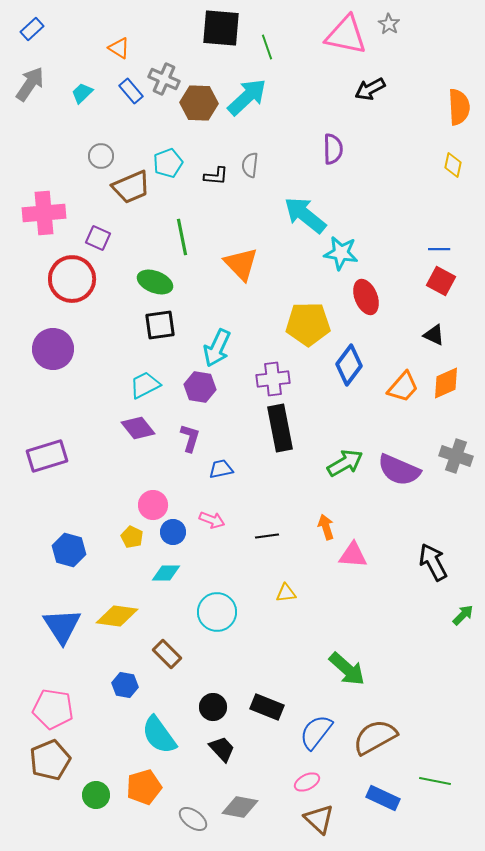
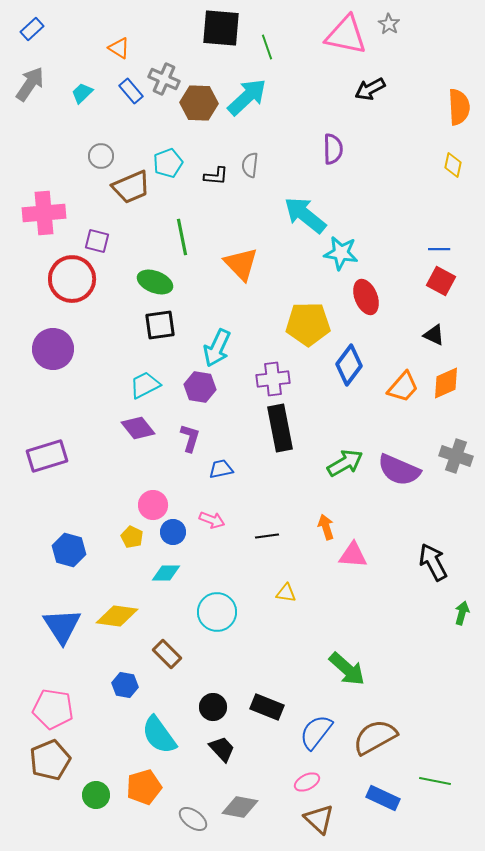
purple square at (98, 238): moved 1 px left, 3 px down; rotated 10 degrees counterclockwise
yellow triangle at (286, 593): rotated 15 degrees clockwise
green arrow at (463, 615): moved 1 px left, 2 px up; rotated 30 degrees counterclockwise
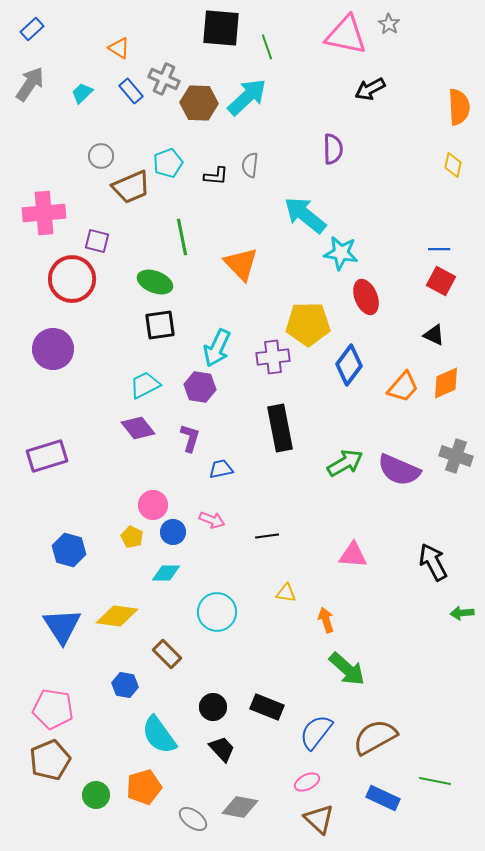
purple cross at (273, 379): moved 22 px up
orange arrow at (326, 527): moved 93 px down
green arrow at (462, 613): rotated 110 degrees counterclockwise
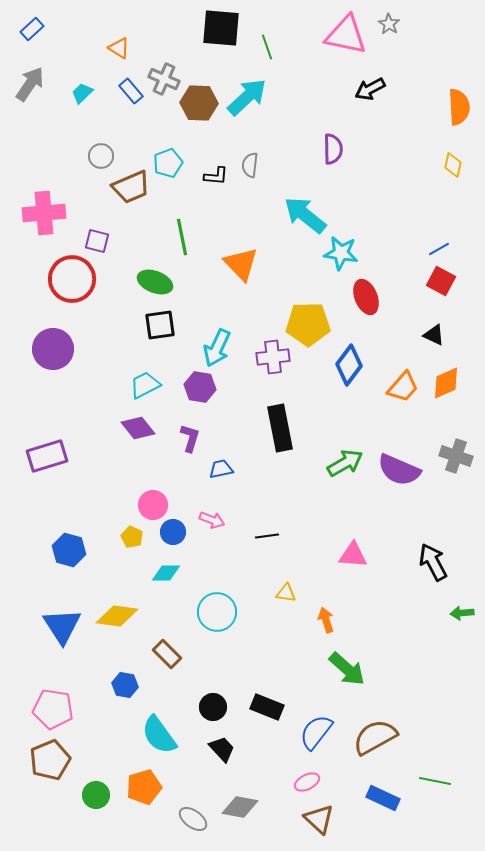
blue line at (439, 249): rotated 30 degrees counterclockwise
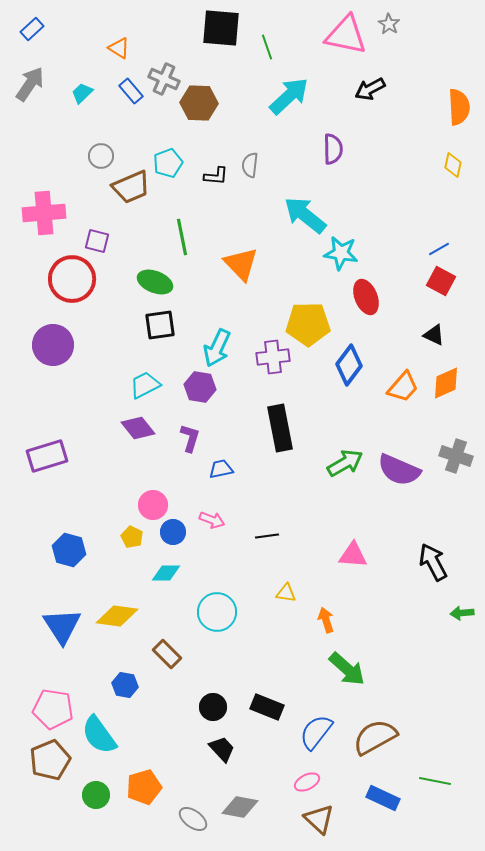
cyan arrow at (247, 97): moved 42 px right, 1 px up
purple circle at (53, 349): moved 4 px up
cyan semicircle at (159, 735): moved 60 px left
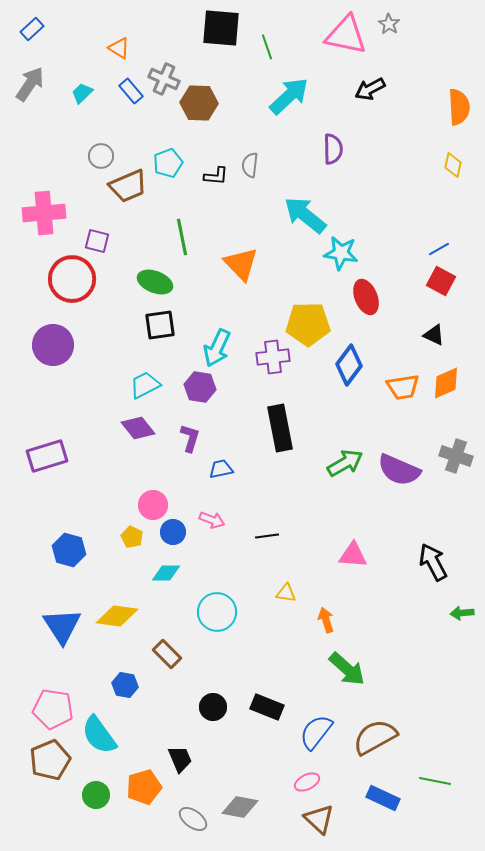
brown trapezoid at (131, 187): moved 3 px left, 1 px up
orange trapezoid at (403, 387): rotated 40 degrees clockwise
black trapezoid at (222, 749): moved 42 px left, 10 px down; rotated 20 degrees clockwise
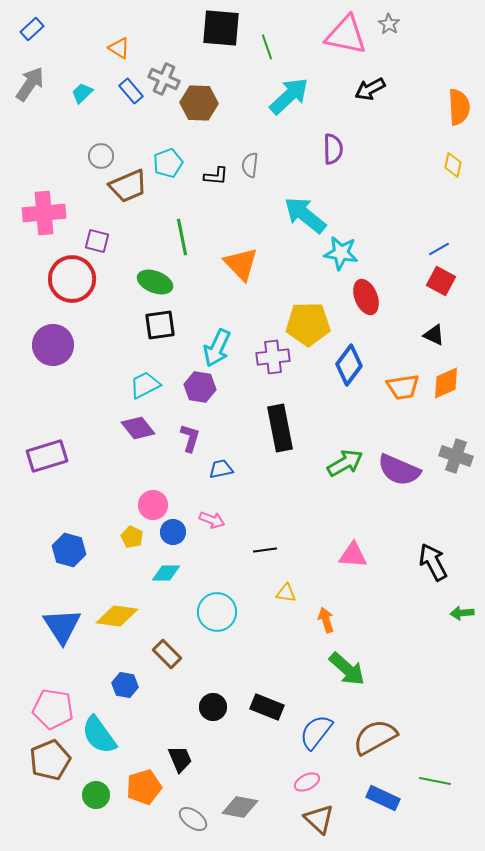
black line at (267, 536): moved 2 px left, 14 px down
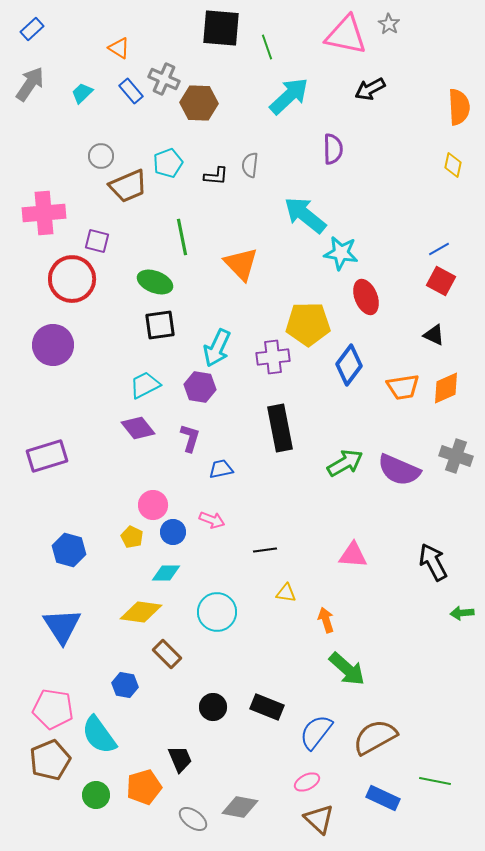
orange diamond at (446, 383): moved 5 px down
yellow diamond at (117, 616): moved 24 px right, 4 px up
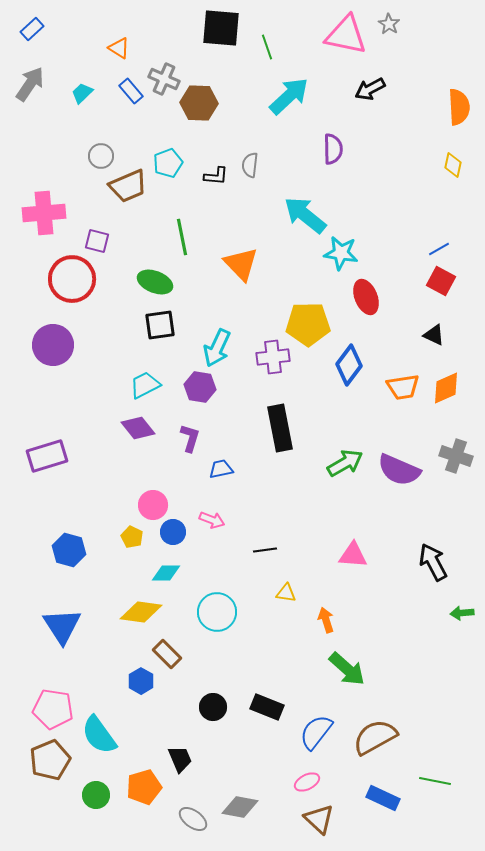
blue hexagon at (125, 685): moved 16 px right, 4 px up; rotated 20 degrees clockwise
